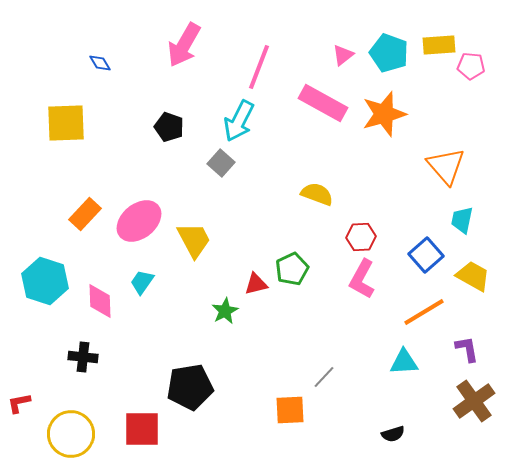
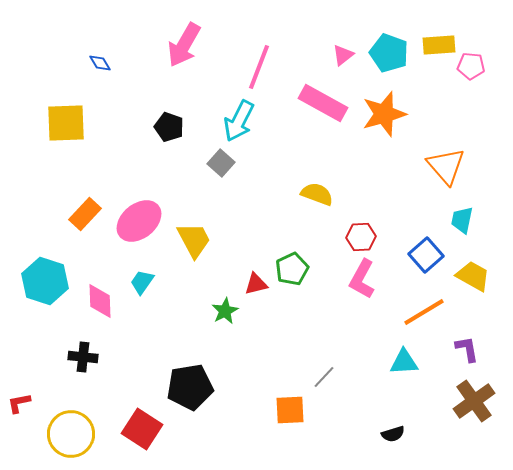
red square at (142, 429): rotated 33 degrees clockwise
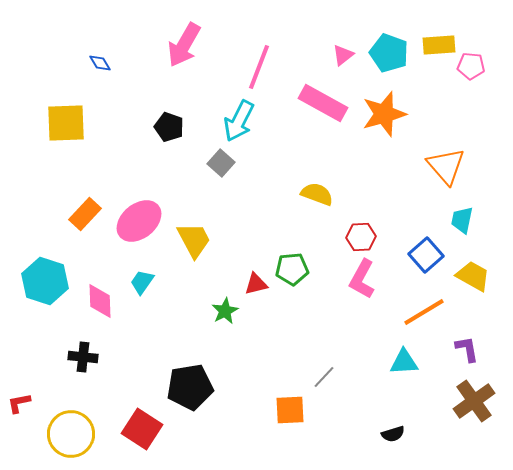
green pentagon at (292, 269): rotated 20 degrees clockwise
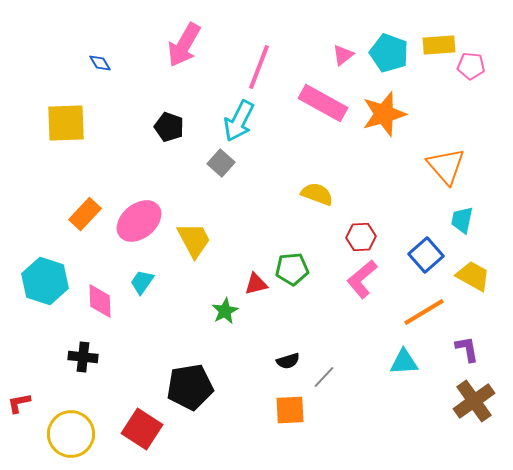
pink L-shape at (362, 279): rotated 21 degrees clockwise
black semicircle at (393, 434): moved 105 px left, 73 px up
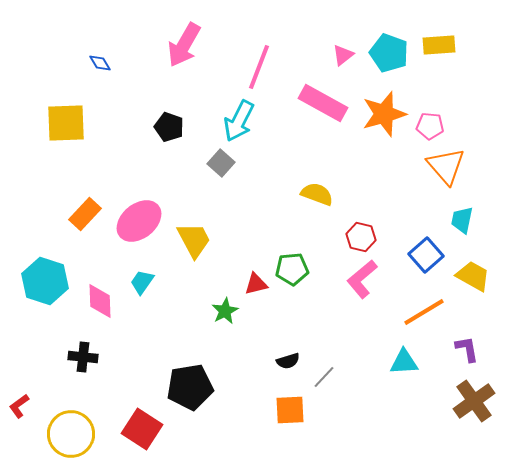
pink pentagon at (471, 66): moved 41 px left, 60 px down
red hexagon at (361, 237): rotated 16 degrees clockwise
red L-shape at (19, 403): moved 3 px down; rotated 25 degrees counterclockwise
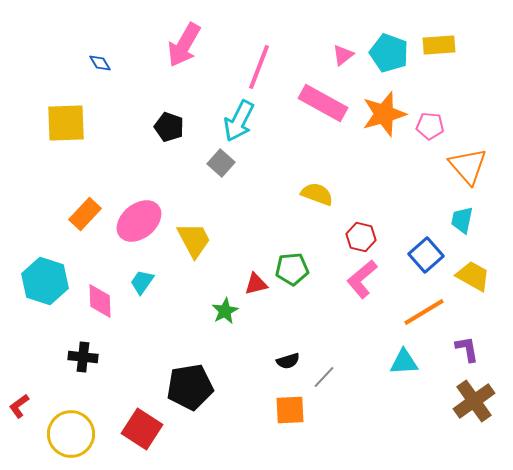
orange triangle at (446, 166): moved 22 px right
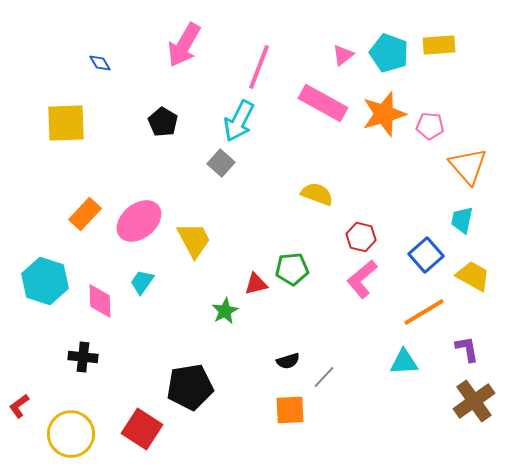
black pentagon at (169, 127): moved 6 px left, 5 px up; rotated 12 degrees clockwise
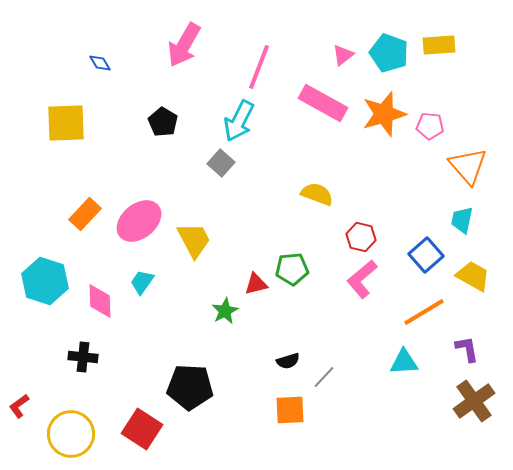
black pentagon at (190, 387): rotated 12 degrees clockwise
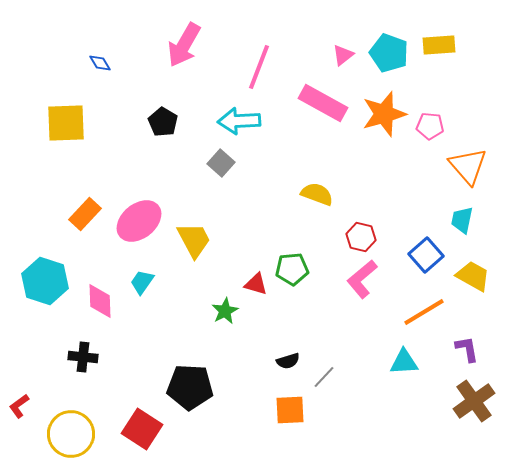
cyan arrow at (239, 121): rotated 60 degrees clockwise
red triangle at (256, 284): rotated 30 degrees clockwise
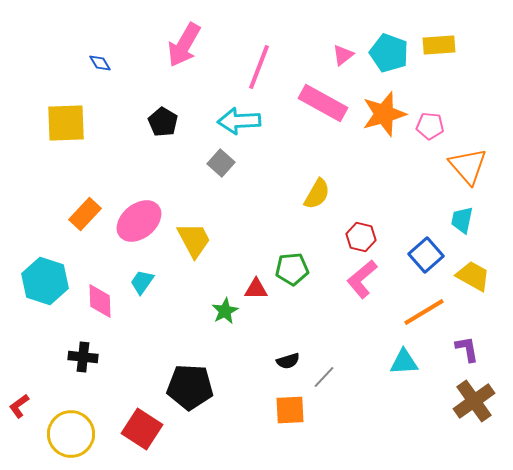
yellow semicircle at (317, 194): rotated 100 degrees clockwise
red triangle at (256, 284): moved 5 px down; rotated 15 degrees counterclockwise
